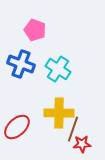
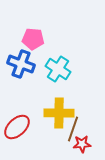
pink pentagon: moved 2 px left, 9 px down; rotated 15 degrees counterclockwise
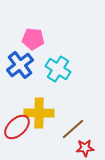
blue cross: moved 1 px left, 1 px down; rotated 32 degrees clockwise
yellow cross: moved 20 px left
brown line: rotated 30 degrees clockwise
red star: moved 3 px right, 4 px down
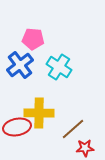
cyan cross: moved 1 px right, 2 px up
red ellipse: rotated 32 degrees clockwise
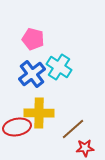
pink pentagon: rotated 10 degrees clockwise
blue cross: moved 12 px right, 9 px down
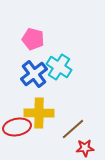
blue cross: moved 2 px right
